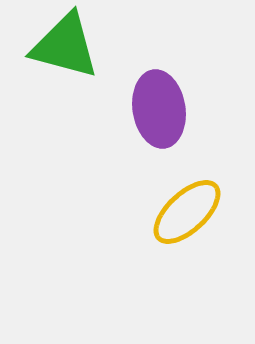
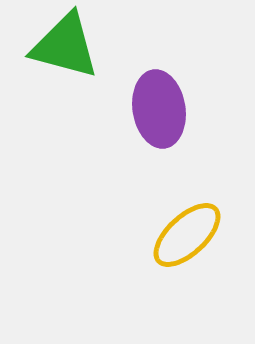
yellow ellipse: moved 23 px down
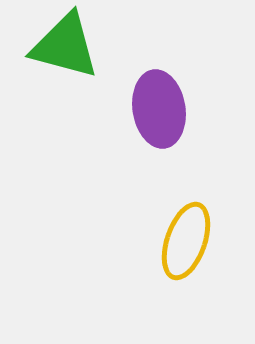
yellow ellipse: moved 1 px left, 6 px down; rotated 28 degrees counterclockwise
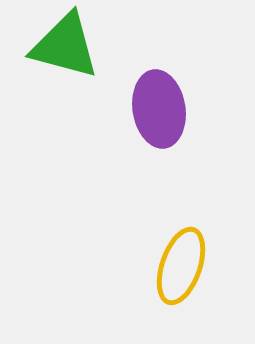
yellow ellipse: moved 5 px left, 25 px down
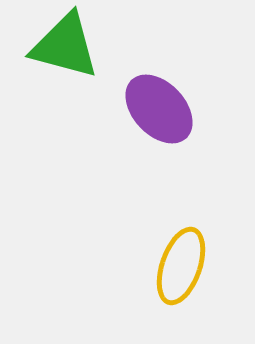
purple ellipse: rotated 34 degrees counterclockwise
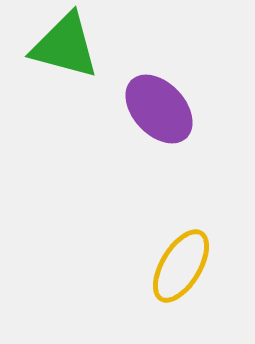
yellow ellipse: rotated 12 degrees clockwise
